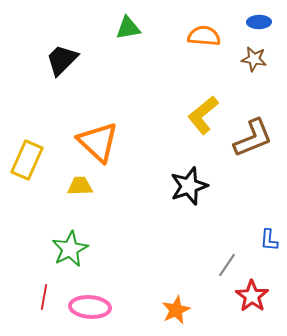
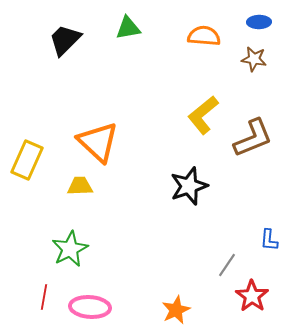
black trapezoid: moved 3 px right, 20 px up
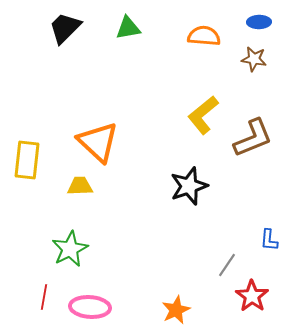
black trapezoid: moved 12 px up
yellow rectangle: rotated 18 degrees counterclockwise
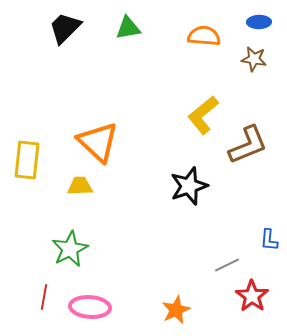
brown L-shape: moved 5 px left, 7 px down
gray line: rotated 30 degrees clockwise
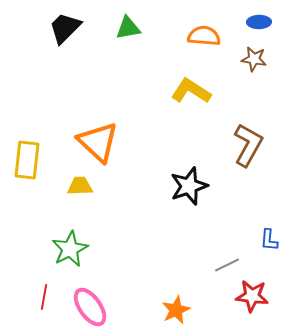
yellow L-shape: moved 12 px left, 24 px up; rotated 72 degrees clockwise
brown L-shape: rotated 39 degrees counterclockwise
red star: rotated 28 degrees counterclockwise
pink ellipse: rotated 51 degrees clockwise
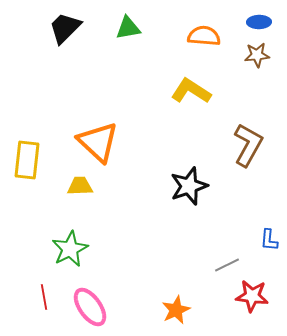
brown star: moved 3 px right, 4 px up; rotated 15 degrees counterclockwise
red line: rotated 20 degrees counterclockwise
